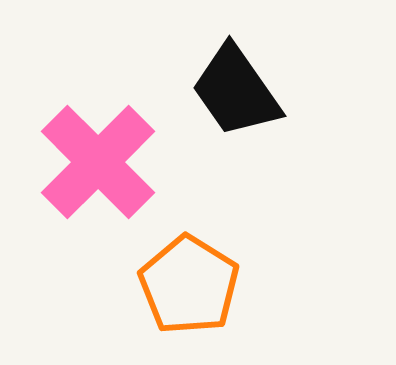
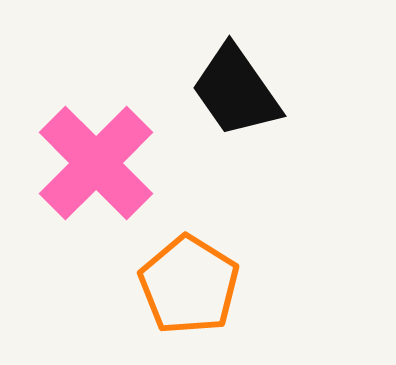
pink cross: moved 2 px left, 1 px down
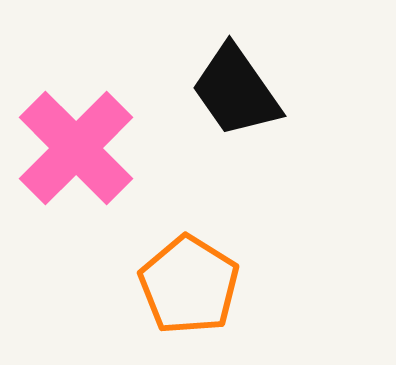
pink cross: moved 20 px left, 15 px up
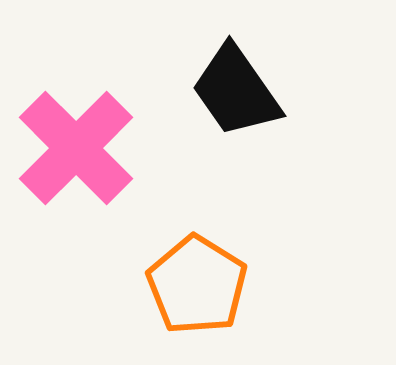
orange pentagon: moved 8 px right
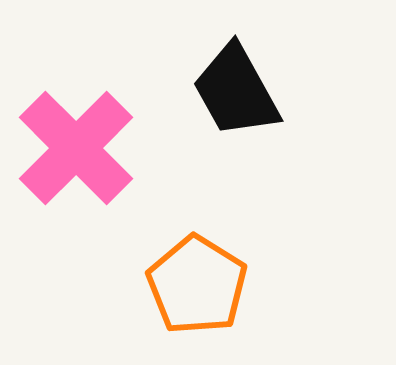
black trapezoid: rotated 6 degrees clockwise
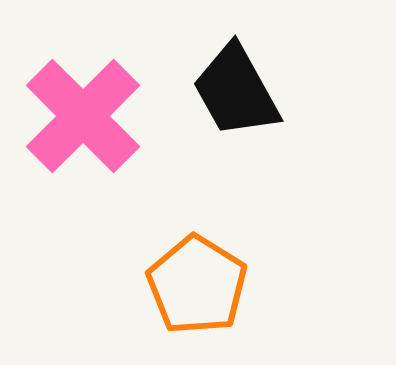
pink cross: moved 7 px right, 32 px up
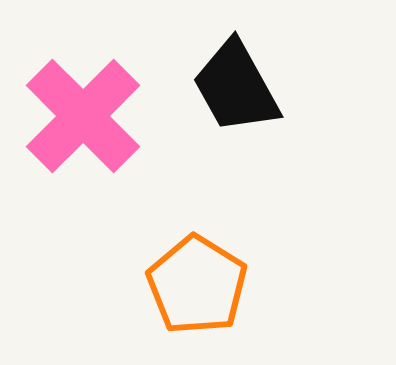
black trapezoid: moved 4 px up
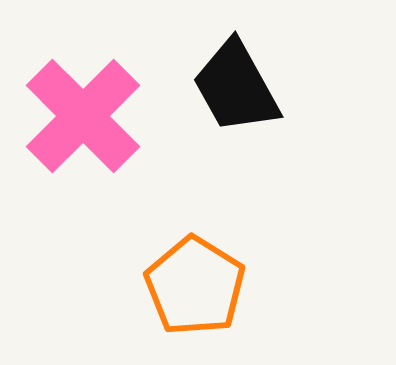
orange pentagon: moved 2 px left, 1 px down
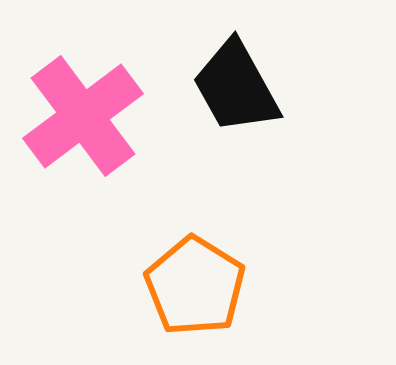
pink cross: rotated 8 degrees clockwise
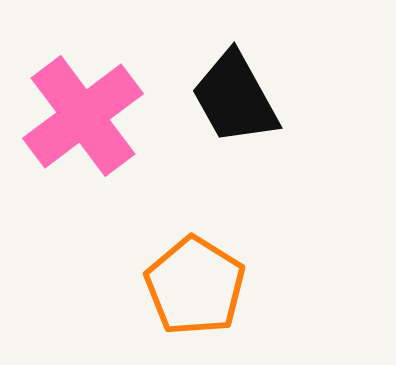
black trapezoid: moved 1 px left, 11 px down
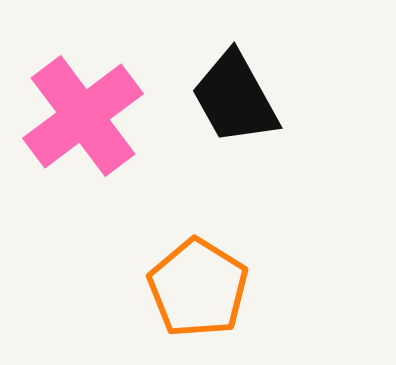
orange pentagon: moved 3 px right, 2 px down
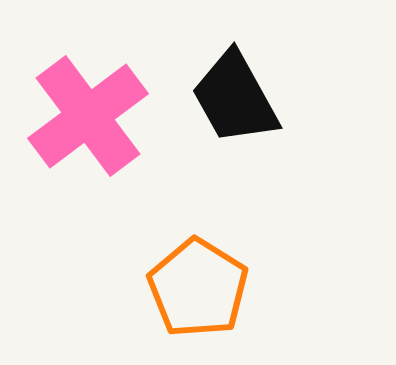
pink cross: moved 5 px right
